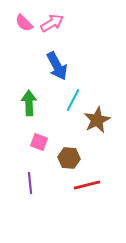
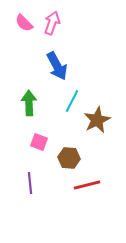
pink arrow: rotated 40 degrees counterclockwise
cyan line: moved 1 px left, 1 px down
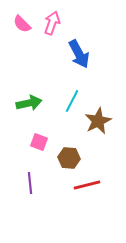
pink semicircle: moved 2 px left, 1 px down
blue arrow: moved 22 px right, 12 px up
green arrow: rotated 80 degrees clockwise
brown star: moved 1 px right, 1 px down
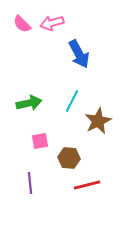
pink arrow: rotated 125 degrees counterclockwise
pink square: moved 1 px right, 1 px up; rotated 30 degrees counterclockwise
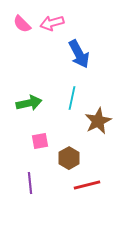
cyan line: moved 3 px up; rotated 15 degrees counterclockwise
brown hexagon: rotated 25 degrees clockwise
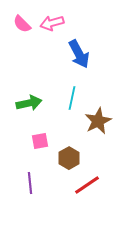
red line: rotated 20 degrees counterclockwise
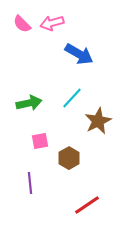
blue arrow: rotated 32 degrees counterclockwise
cyan line: rotated 30 degrees clockwise
red line: moved 20 px down
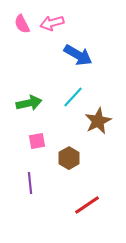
pink semicircle: rotated 18 degrees clockwise
blue arrow: moved 1 px left, 1 px down
cyan line: moved 1 px right, 1 px up
pink square: moved 3 px left
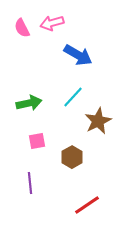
pink semicircle: moved 4 px down
brown hexagon: moved 3 px right, 1 px up
